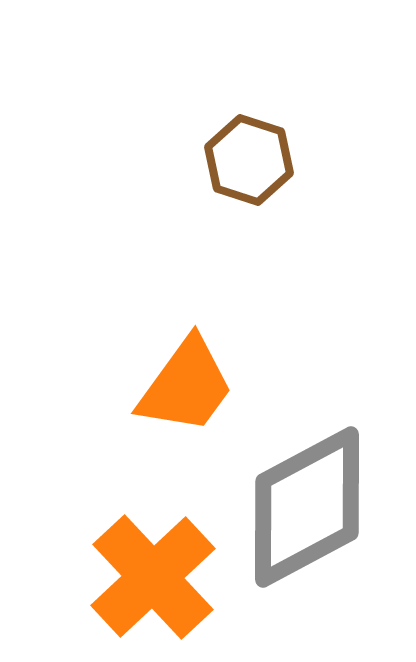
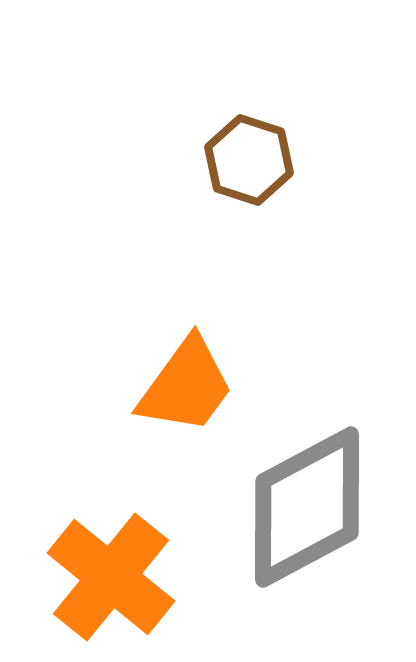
orange cross: moved 42 px left; rotated 8 degrees counterclockwise
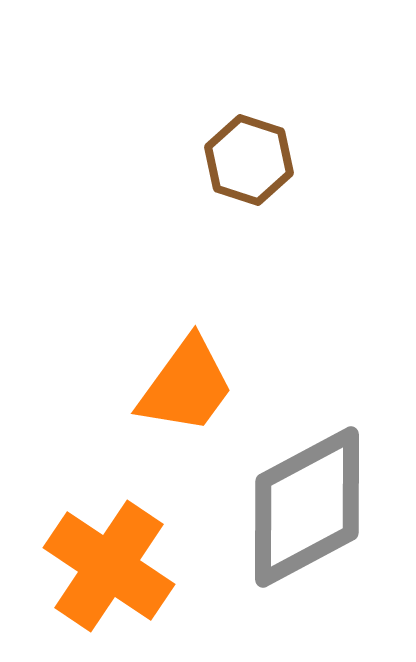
orange cross: moved 2 px left, 11 px up; rotated 5 degrees counterclockwise
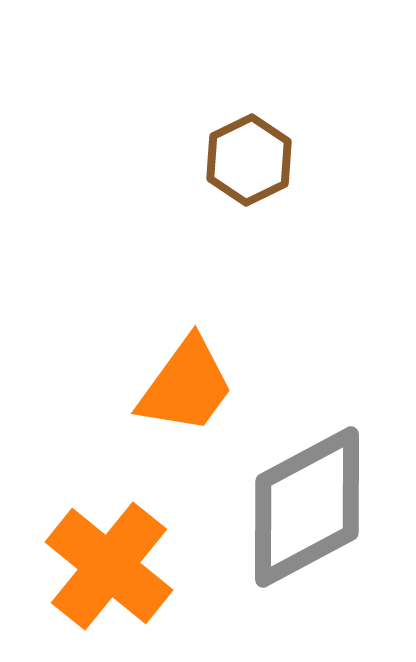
brown hexagon: rotated 16 degrees clockwise
orange cross: rotated 5 degrees clockwise
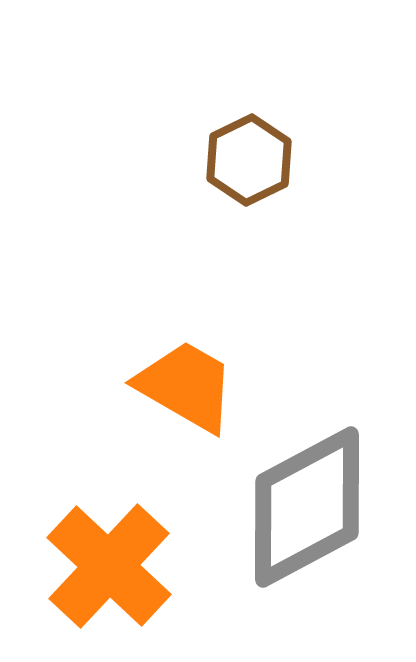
orange trapezoid: rotated 96 degrees counterclockwise
orange cross: rotated 4 degrees clockwise
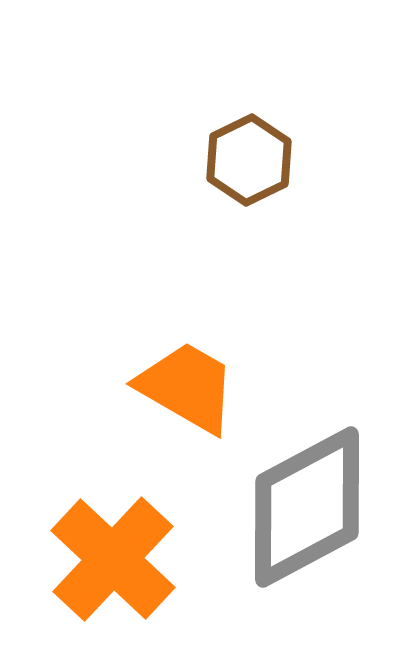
orange trapezoid: moved 1 px right, 1 px down
orange cross: moved 4 px right, 7 px up
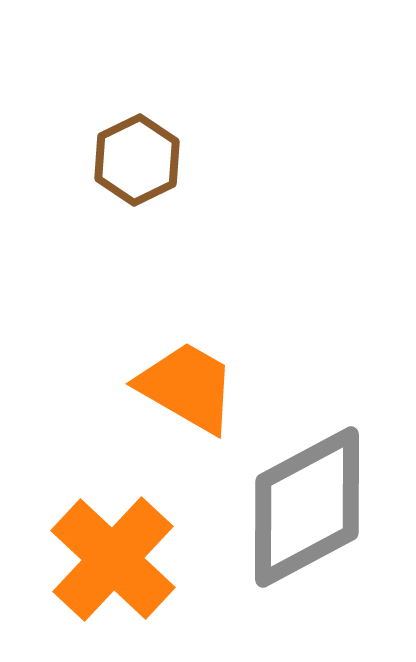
brown hexagon: moved 112 px left
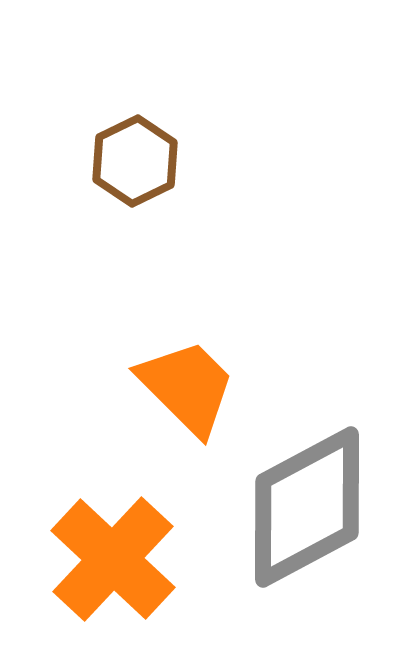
brown hexagon: moved 2 px left, 1 px down
orange trapezoid: rotated 15 degrees clockwise
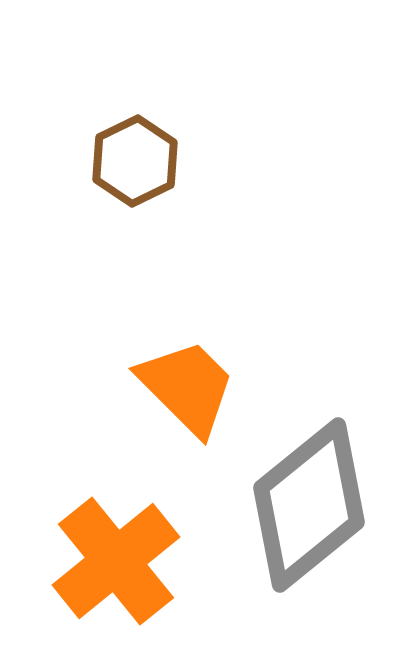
gray diamond: moved 2 px right, 2 px up; rotated 11 degrees counterclockwise
orange cross: moved 3 px right, 2 px down; rotated 8 degrees clockwise
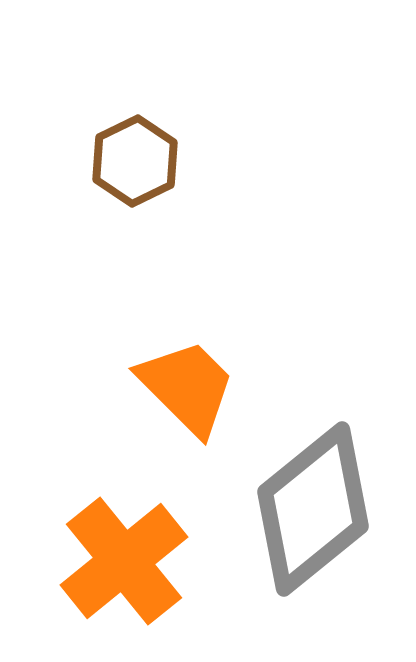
gray diamond: moved 4 px right, 4 px down
orange cross: moved 8 px right
